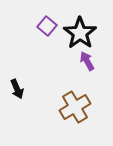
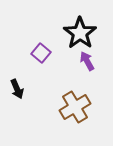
purple square: moved 6 px left, 27 px down
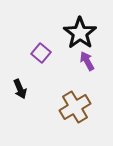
black arrow: moved 3 px right
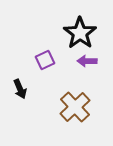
purple square: moved 4 px right, 7 px down; rotated 24 degrees clockwise
purple arrow: rotated 60 degrees counterclockwise
brown cross: rotated 12 degrees counterclockwise
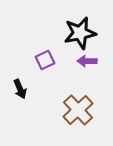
black star: rotated 24 degrees clockwise
brown cross: moved 3 px right, 3 px down
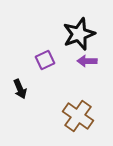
black star: moved 1 px left, 1 px down; rotated 8 degrees counterclockwise
brown cross: moved 6 px down; rotated 12 degrees counterclockwise
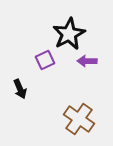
black star: moved 10 px left; rotated 8 degrees counterclockwise
brown cross: moved 1 px right, 3 px down
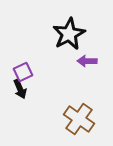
purple square: moved 22 px left, 12 px down
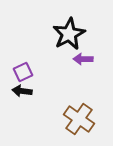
purple arrow: moved 4 px left, 2 px up
black arrow: moved 2 px right, 2 px down; rotated 120 degrees clockwise
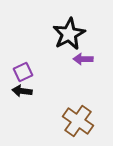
brown cross: moved 1 px left, 2 px down
